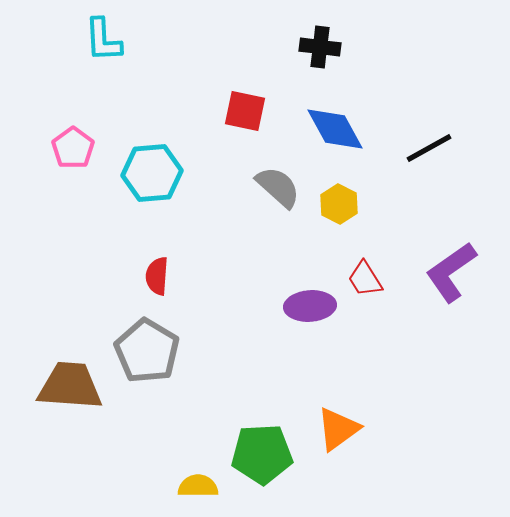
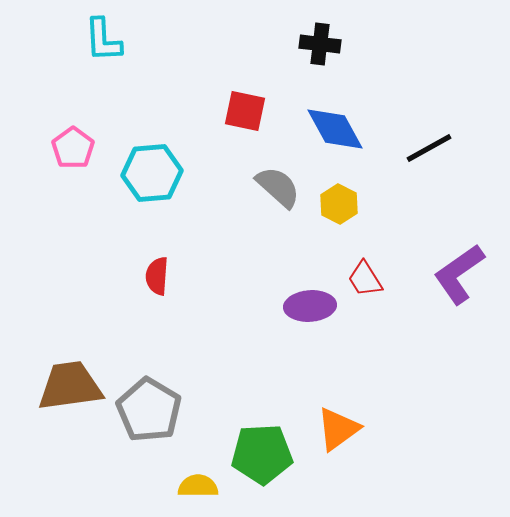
black cross: moved 3 px up
purple L-shape: moved 8 px right, 2 px down
gray pentagon: moved 2 px right, 59 px down
brown trapezoid: rotated 12 degrees counterclockwise
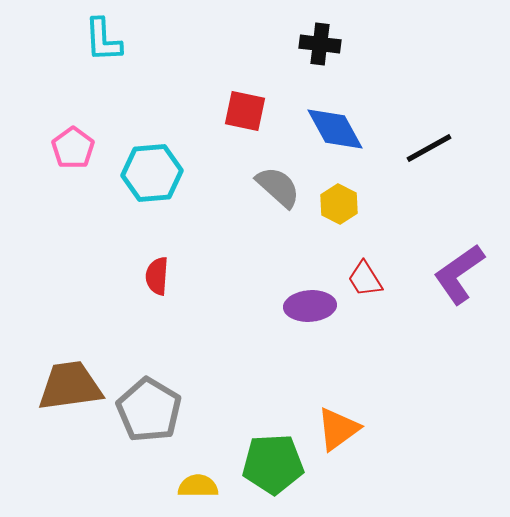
green pentagon: moved 11 px right, 10 px down
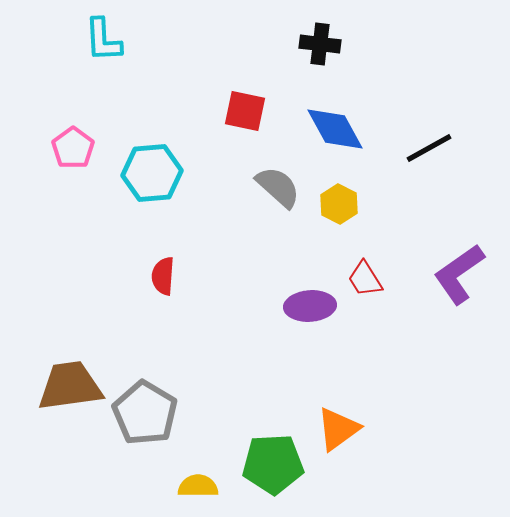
red semicircle: moved 6 px right
gray pentagon: moved 4 px left, 3 px down
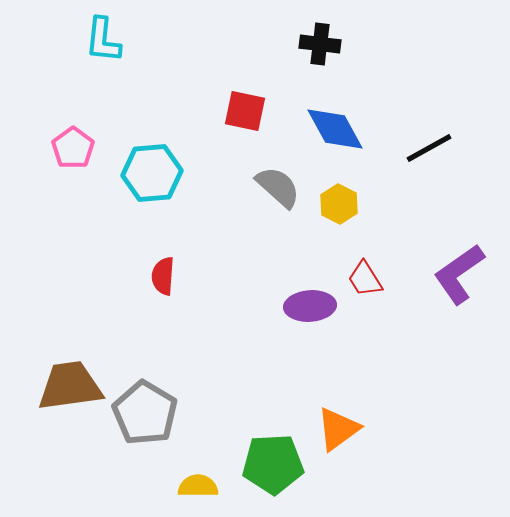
cyan L-shape: rotated 9 degrees clockwise
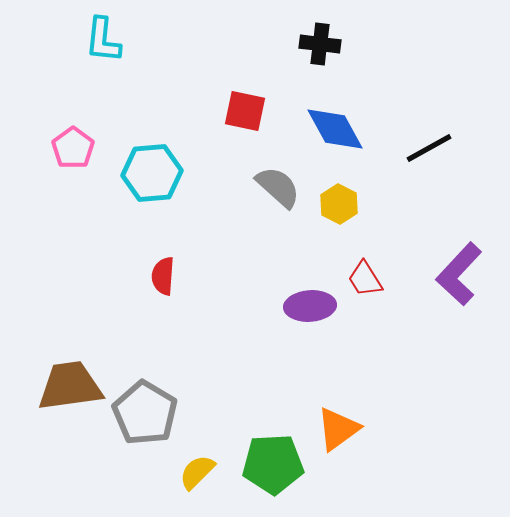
purple L-shape: rotated 12 degrees counterclockwise
yellow semicircle: moved 1 px left, 14 px up; rotated 45 degrees counterclockwise
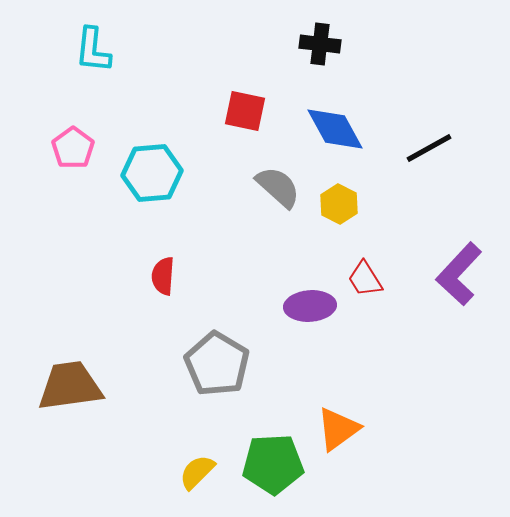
cyan L-shape: moved 10 px left, 10 px down
gray pentagon: moved 72 px right, 49 px up
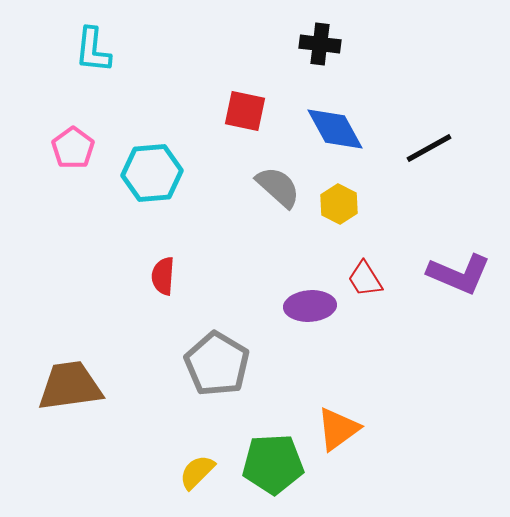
purple L-shape: rotated 110 degrees counterclockwise
